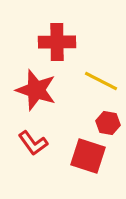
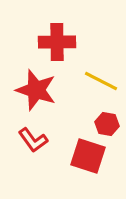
red hexagon: moved 1 px left, 1 px down
red L-shape: moved 3 px up
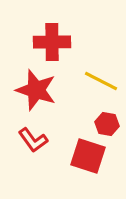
red cross: moved 5 px left
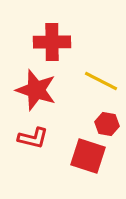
red L-shape: moved 2 px up; rotated 40 degrees counterclockwise
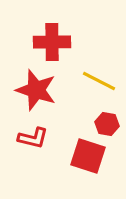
yellow line: moved 2 px left
